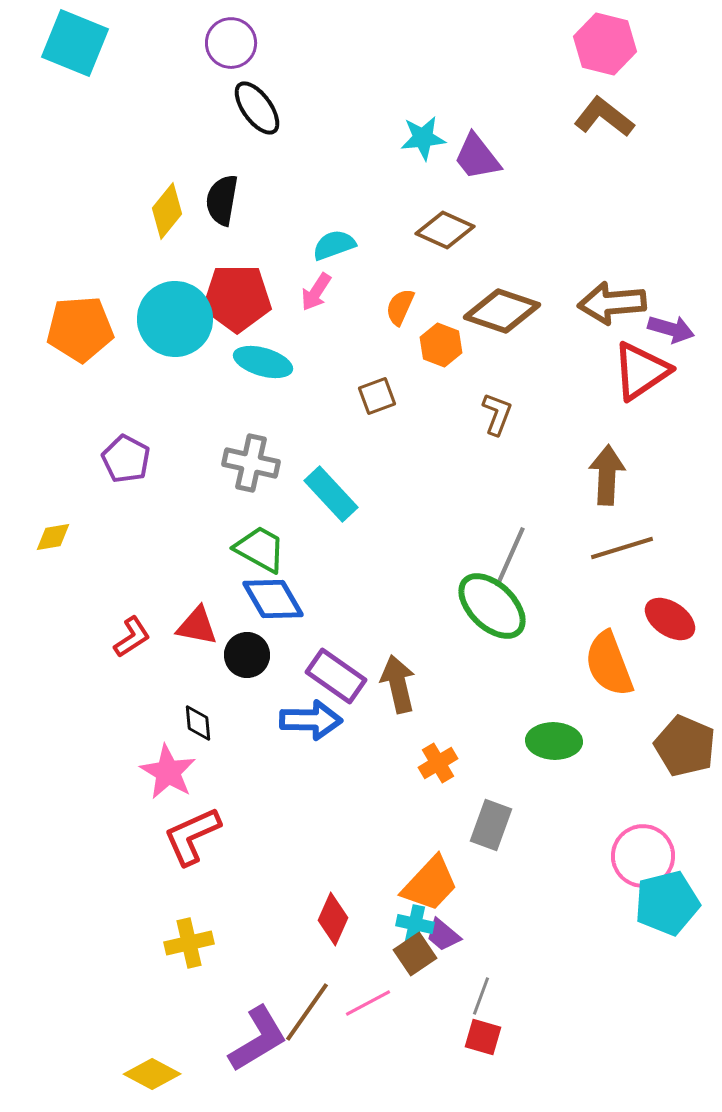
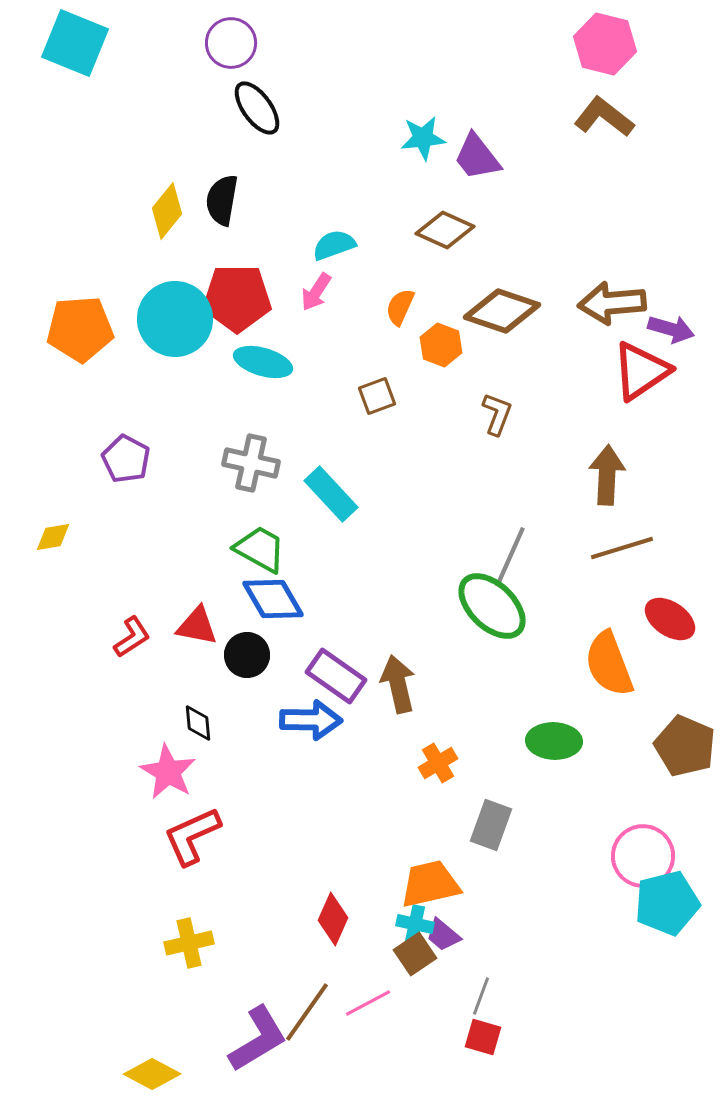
orange trapezoid at (430, 884): rotated 146 degrees counterclockwise
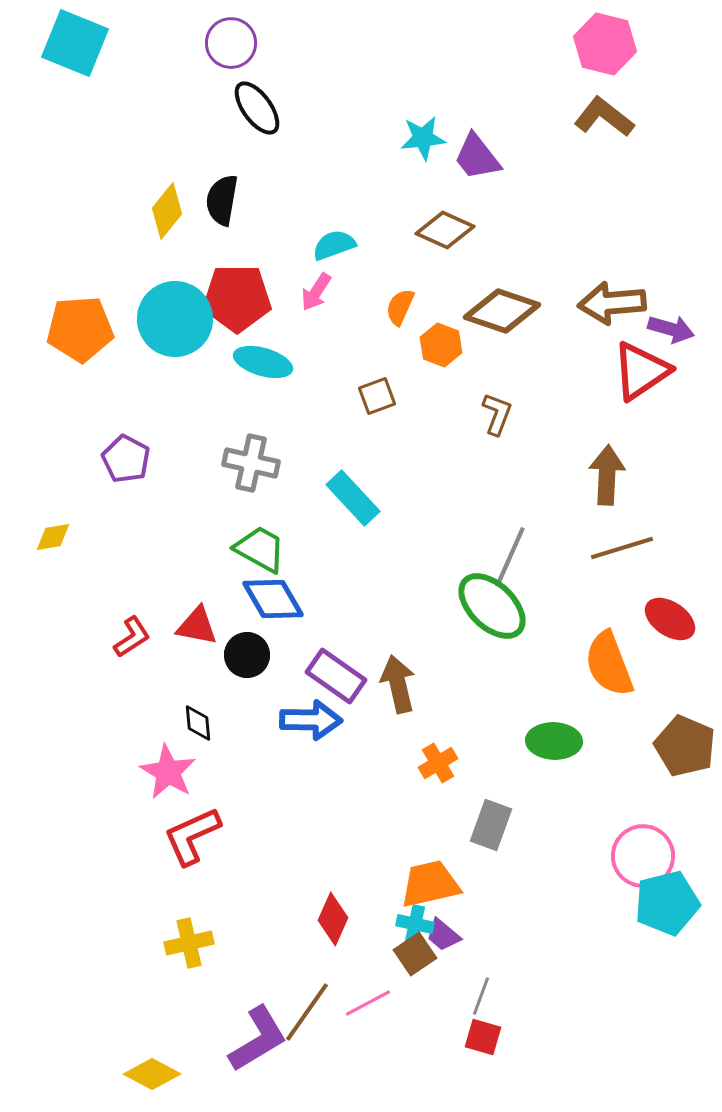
cyan rectangle at (331, 494): moved 22 px right, 4 px down
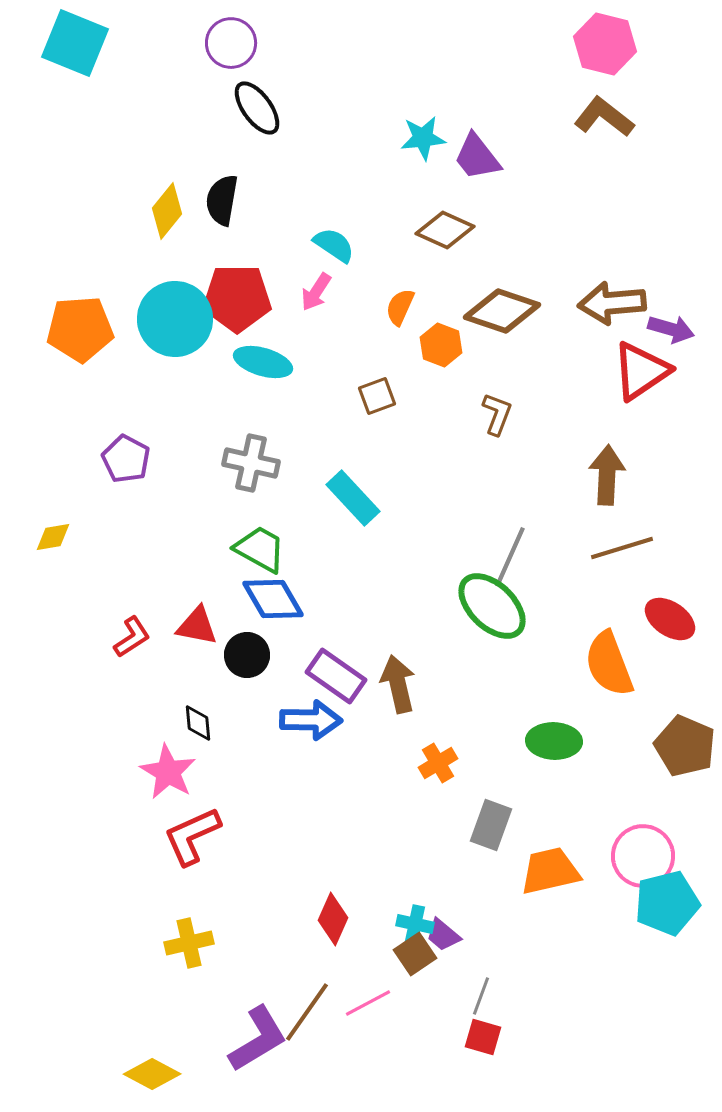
cyan semicircle at (334, 245): rotated 54 degrees clockwise
orange trapezoid at (430, 884): moved 120 px right, 13 px up
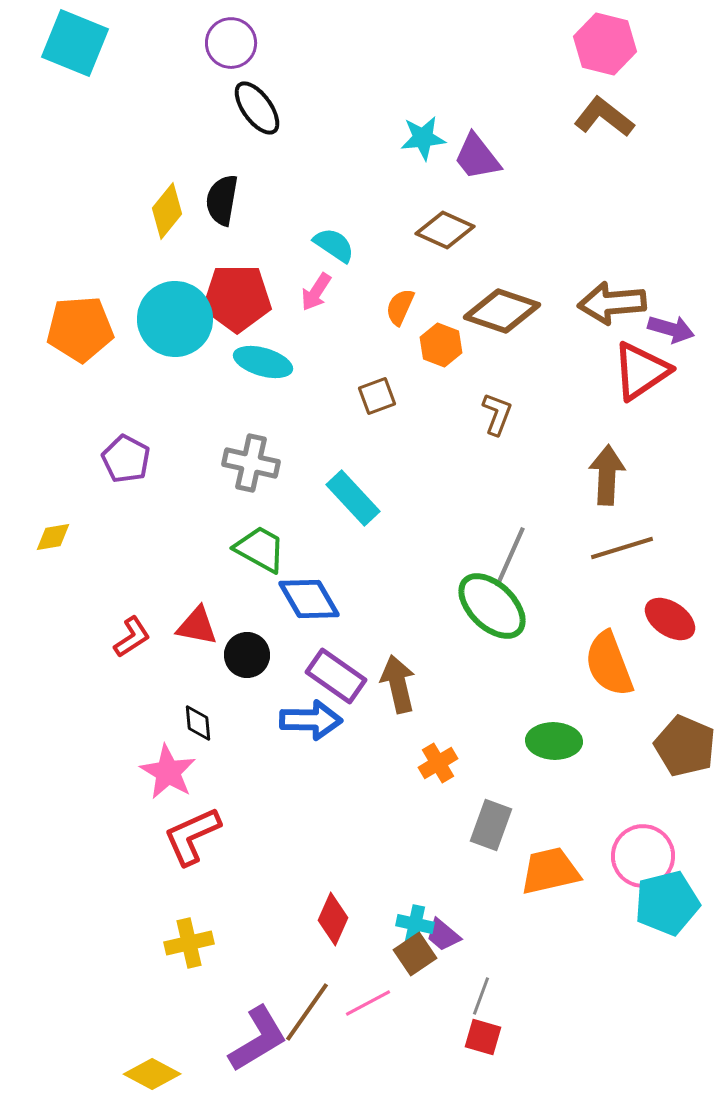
blue diamond at (273, 599): moved 36 px right
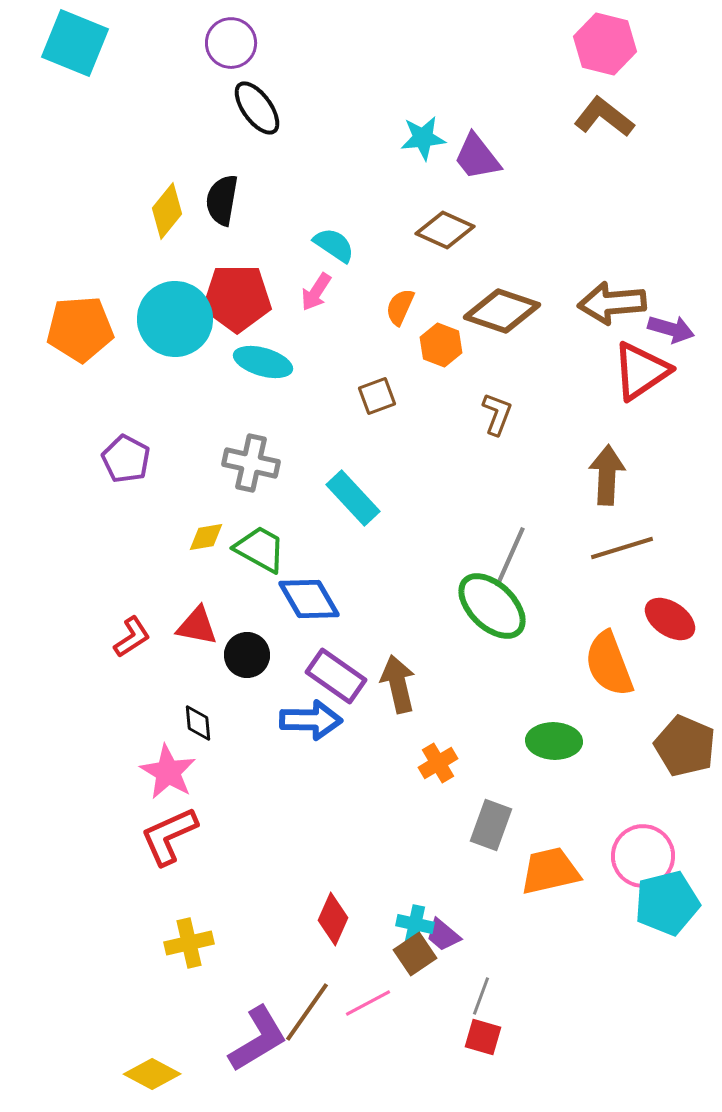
yellow diamond at (53, 537): moved 153 px right
red L-shape at (192, 836): moved 23 px left
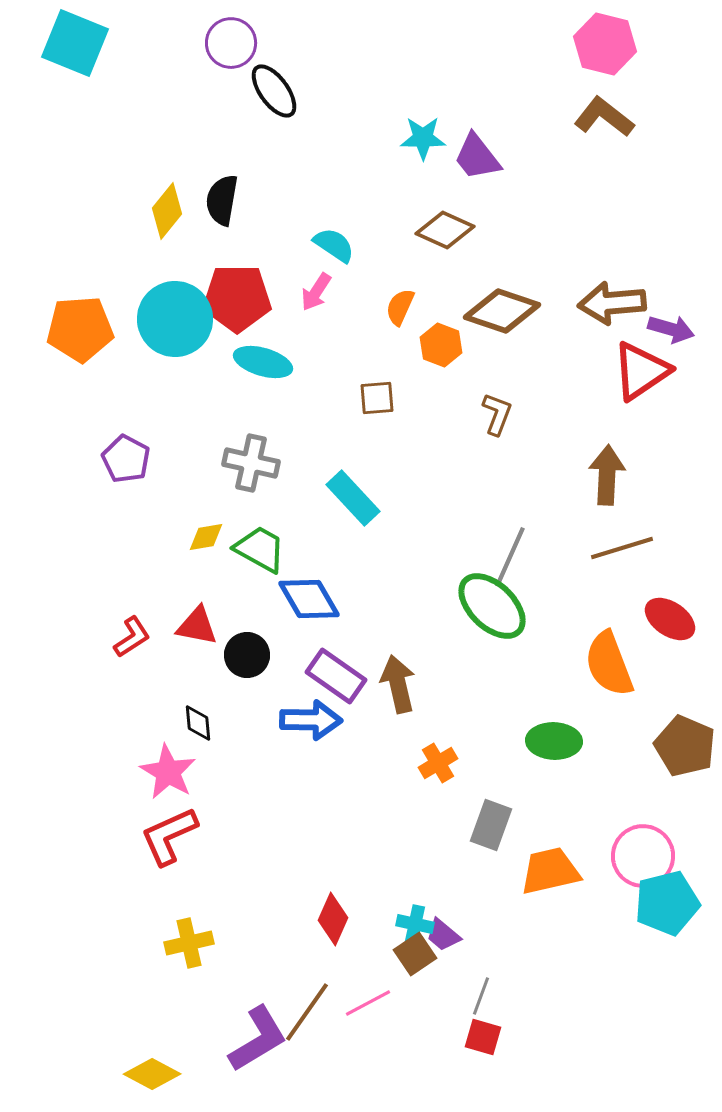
black ellipse at (257, 108): moved 17 px right, 17 px up
cyan star at (423, 138): rotated 6 degrees clockwise
brown square at (377, 396): moved 2 px down; rotated 15 degrees clockwise
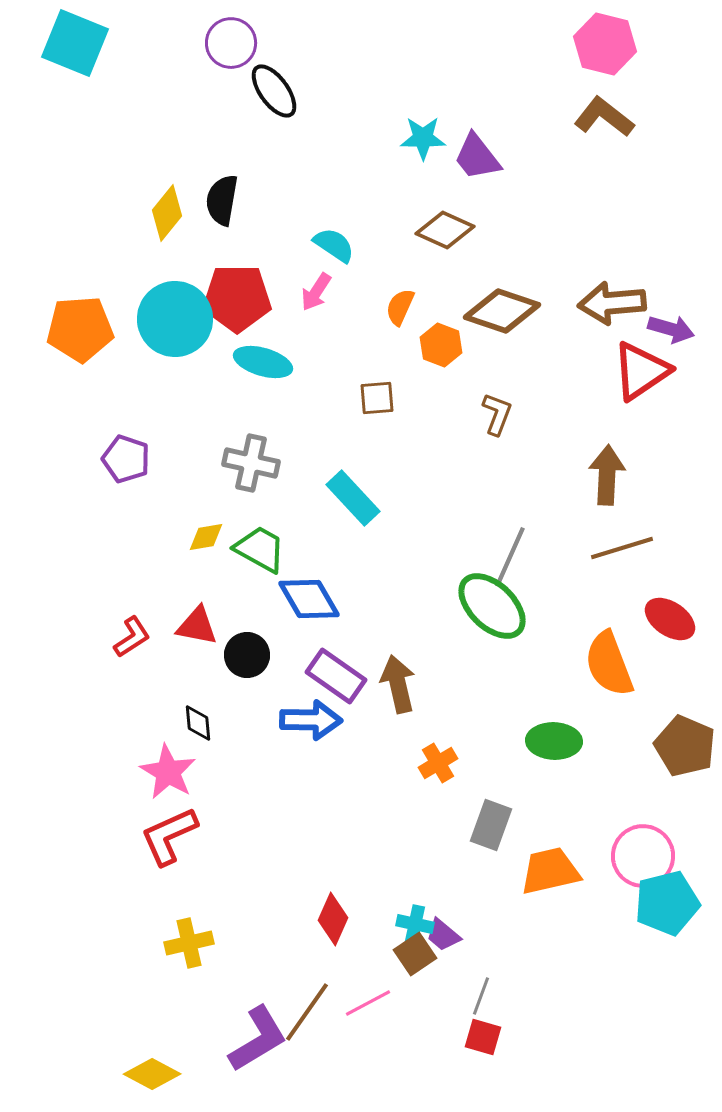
yellow diamond at (167, 211): moved 2 px down
purple pentagon at (126, 459): rotated 9 degrees counterclockwise
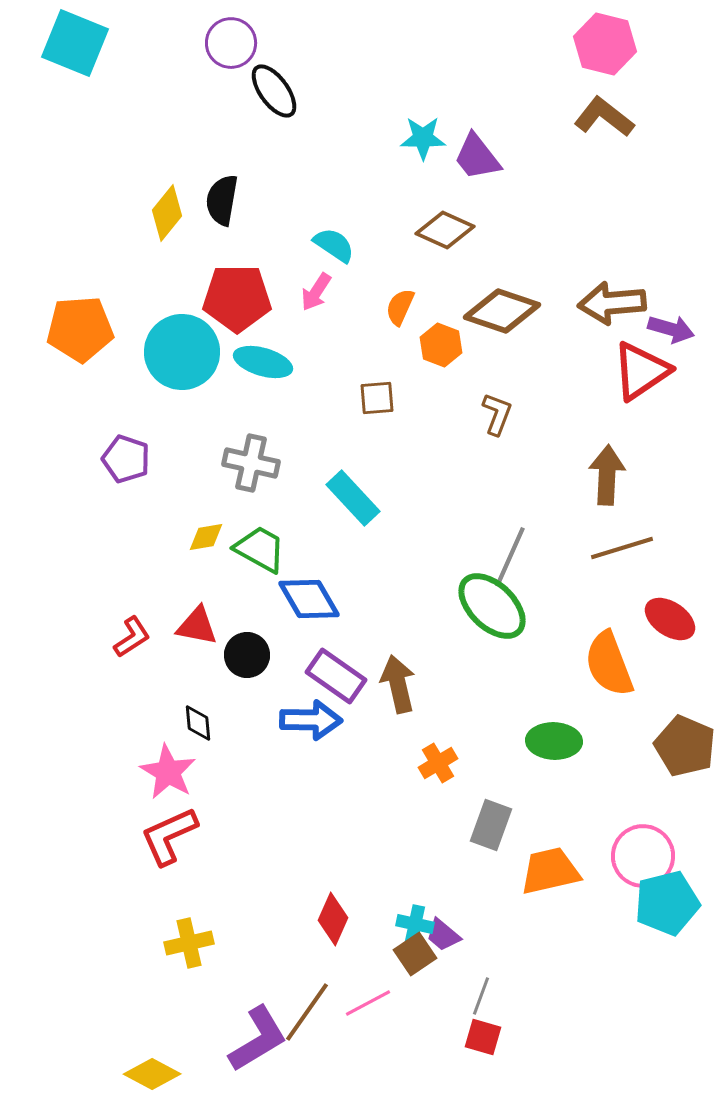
cyan circle at (175, 319): moved 7 px right, 33 px down
